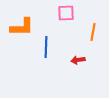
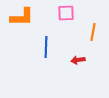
orange L-shape: moved 10 px up
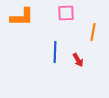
blue line: moved 9 px right, 5 px down
red arrow: rotated 112 degrees counterclockwise
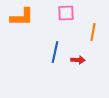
blue line: rotated 10 degrees clockwise
red arrow: rotated 56 degrees counterclockwise
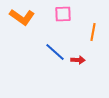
pink square: moved 3 px left, 1 px down
orange L-shape: rotated 35 degrees clockwise
blue line: rotated 60 degrees counterclockwise
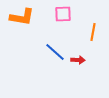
orange L-shape: rotated 25 degrees counterclockwise
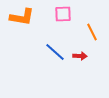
orange line: moved 1 px left; rotated 36 degrees counterclockwise
red arrow: moved 2 px right, 4 px up
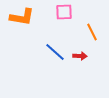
pink square: moved 1 px right, 2 px up
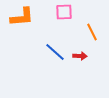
orange L-shape: rotated 15 degrees counterclockwise
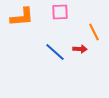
pink square: moved 4 px left
orange line: moved 2 px right
red arrow: moved 7 px up
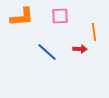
pink square: moved 4 px down
orange line: rotated 18 degrees clockwise
blue line: moved 8 px left
